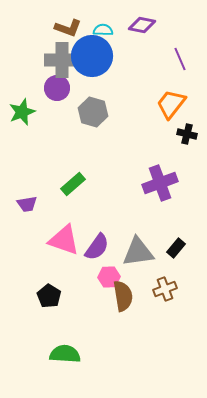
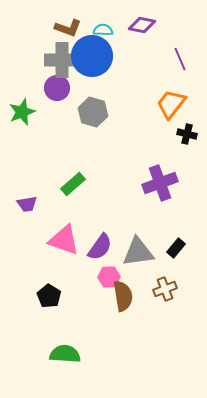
purple semicircle: moved 3 px right
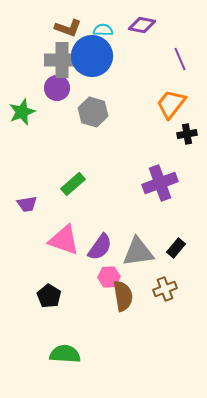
black cross: rotated 24 degrees counterclockwise
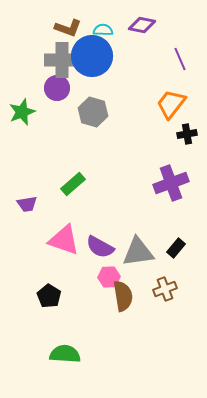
purple cross: moved 11 px right
purple semicircle: rotated 84 degrees clockwise
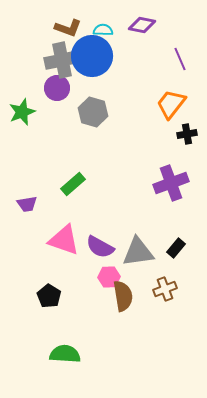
gray cross: rotated 12 degrees counterclockwise
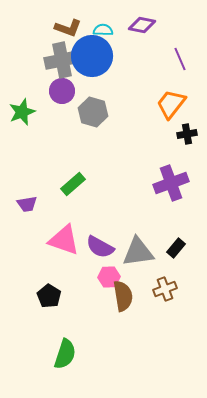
purple circle: moved 5 px right, 3 px down
green semicircle: rotated 104 degrees clockwise
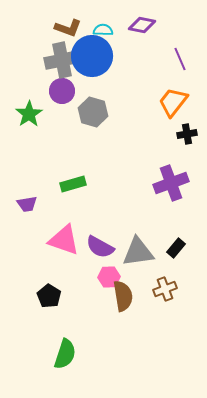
orange trapezoid: moved 2 px right, 2 px up
green star: moved 7 px right, 2 px down; rotated 12 degrees counterclockwise
green rectangle: rotated 25 degrees clockwise
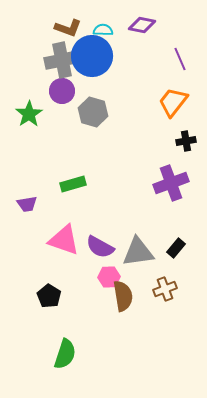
black cross: moved 1 px left, 7 px down
